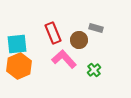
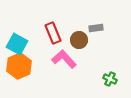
gray rectangle: rotated 24 degrees counterclockwise
cyan square: rotated 35 degrees clockwise
green cross: moved 16 px right, 9 px down; rotated 24 degrees counterclockwise
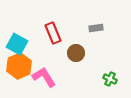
brown circle: moved 3 px left, 13 px down
pink L-shape: moved 20 px left, 18 px down; rotated 10 degrees clockwise
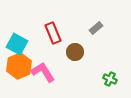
gray rectangle: rotated 32 degrees counterclockwise
brown circle: moved 1 px left, 1 px up
pink L-shape: moved 1 px left, 5 px up
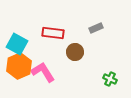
gray rectangle: rotated 16 degrees clockwise
red rectangle: rotated 60 degrees counterclockwise
